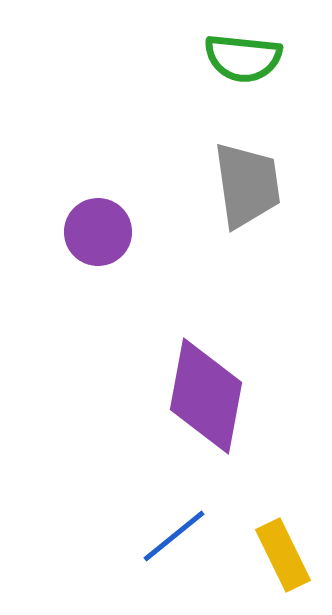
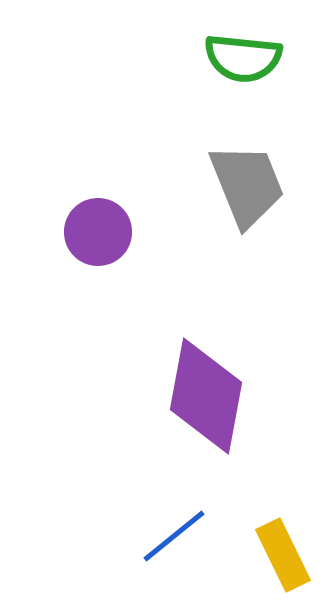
gray trapezoid: rotated 14 degrees counterclockwise
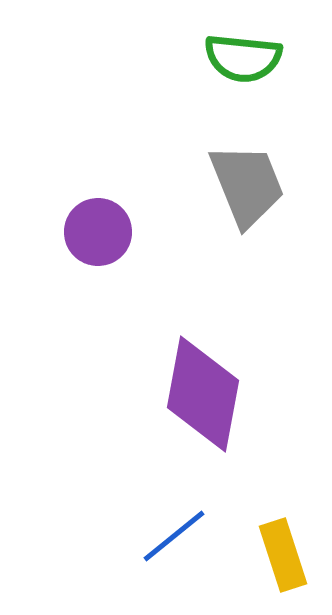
purple diamond: moved 3 px left, 2 px up
yellow rectangle: rotated 8 degrees clockwise
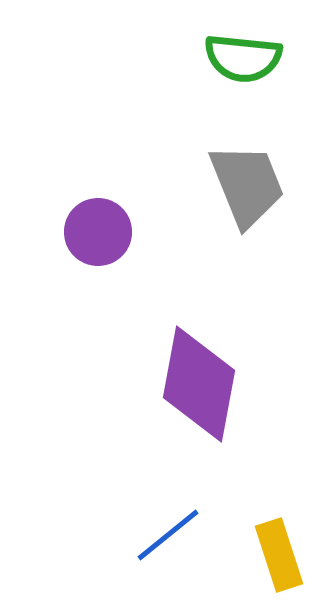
purple diamond: moved 4 px left, 10 px up
blue line: moved 6 px left, 1 px up
yellow rectangle: moved 4 px left
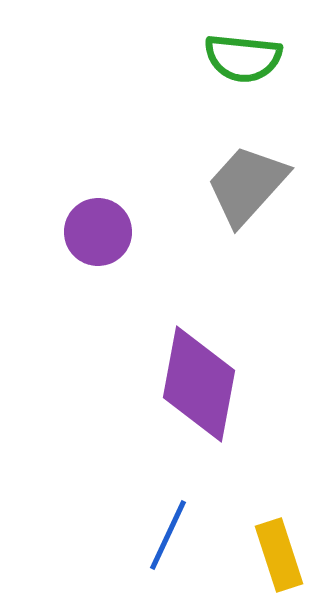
gray trapezoid: rotated 116 degrees counterclockwise
blue line: rotated 26 degrees counterclockwise
